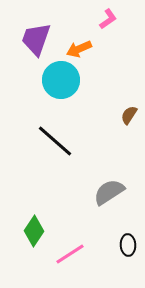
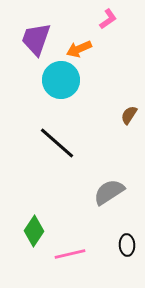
black line: moved 2 px right, 2 px down
black ellipse: moved 1 px left
pink line: rotated 20 degrees clockwise
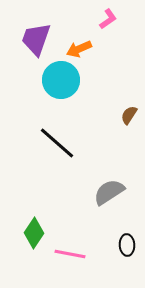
green diamond: moved 2 px down
pink line: rotated 24 degrees clockwise
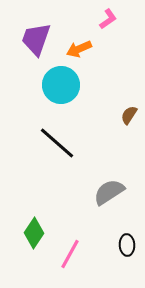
cyan circle: moved 5 px down
pink line: rotated 72 degrees counterclockwise
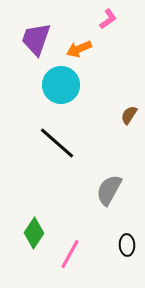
gray semicircle: moved 2 px up; rotated 28 degrees counterclockwise
